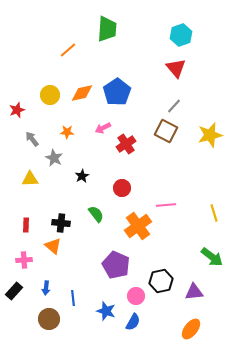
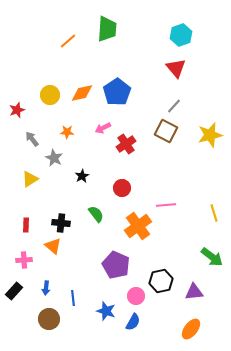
orange line: moved 9 px up
yellow triangle: rotated 30 degrees counterclockwise
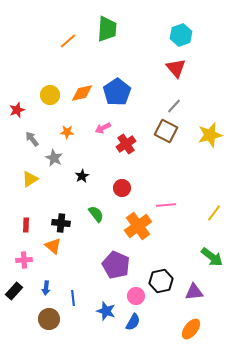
yellow line: rotated 54 degrees clockwise
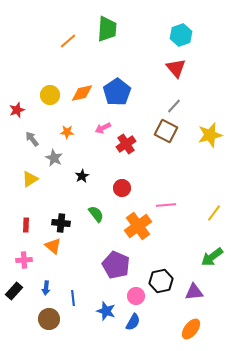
green arrow: rotated 105 degrees clockwise
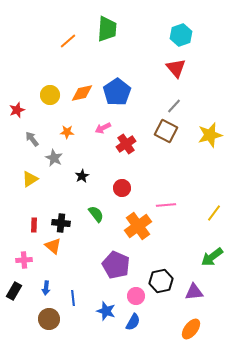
red rectangle: moved 8 px right
black rectangle: rotated 12 degrees counterclockwise
